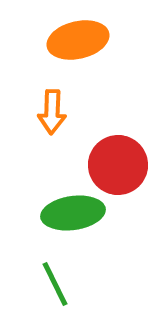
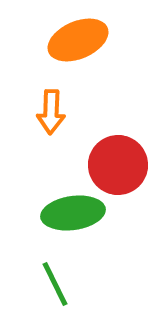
orange ellipse: rotated 10 degrees counterclockwise
orange arrow: moved 1 px left
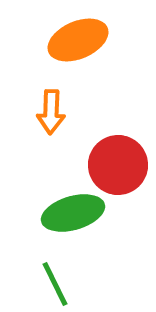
green ellipse: rotated 8 degrees counterclockwise
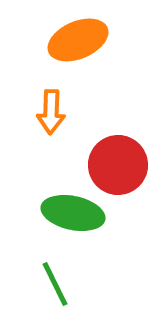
green ellipse: rotated 28 degrees clockwise
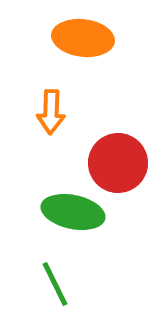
orange ellipse: moved 5 px right, 2 px up; rotated 30 degrees clockwise
red circle: moved 2 px up
green ellipse: moved 1 px up
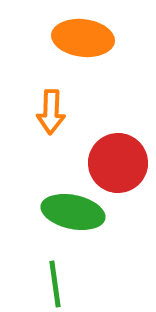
green line: rotated 18 degrees clockwise
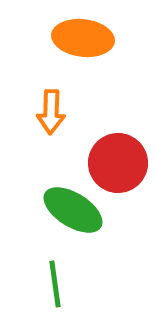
green ellipse: moved 2 px up; rotated 20 degrees clockwise
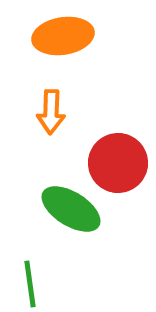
orange ellipse: moved 20 px left, 2 px up; rotated 16 degrees counterclockwise
green ellipse: moved 2 px left, 1 px up
green line: moved 25 px left
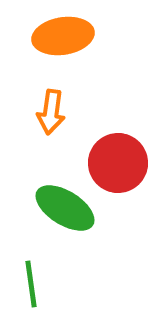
orange arrow: rotated 6 degrees clockwise
green ellipse: moved 6 px left, 1 px up
green line: moved 1 px right
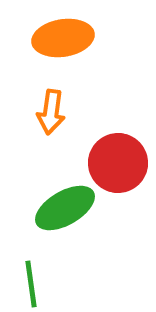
orange ellipse: moved 2 px down
green ellipse: rotated 62 degrees counterclockwise
